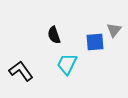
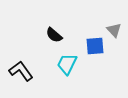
gray triangle: rotated 21 degrees counterclockwise
black semicircle: rotated 30 degrees counterclockwise
blue square: moved 4 px down
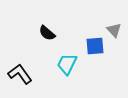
black semicircle: moved 7 px left, 2 px up
black L-shape: moved 1 px left, 3 px down
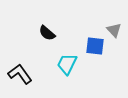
blue square: rotated 12 degrees clockwise
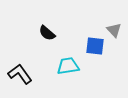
cyan trapezoid: moved 1 px right, 2 px down; rotated 55 degrees clockwise
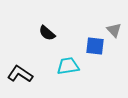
black L-shape: rotated 20 degrees counterclockwise
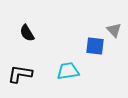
black semicircle: moved 20 px left; rotated 18 degrees clockwise
cyan trapezoid: moved 5 px down
black L-shape: rotated 25 degrees counterclockwise
